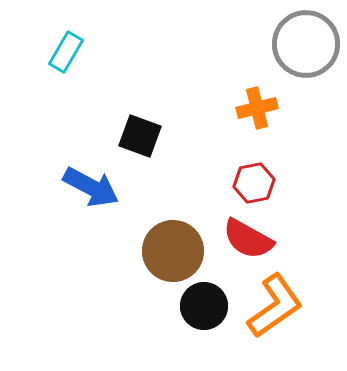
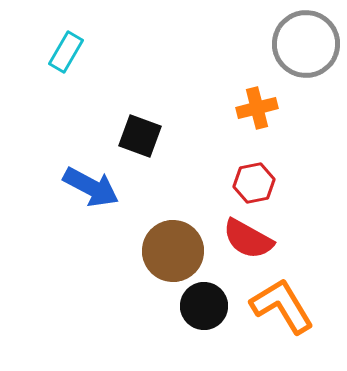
orange L-shape: moved 7 px right; rotated 86 degrees counterclockwise
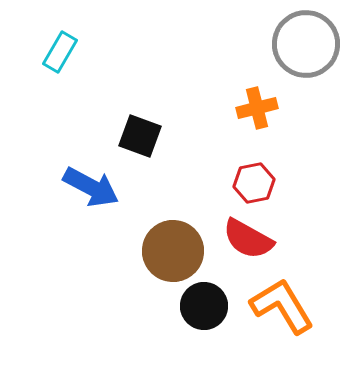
cyan rectangle: moved 6 px left
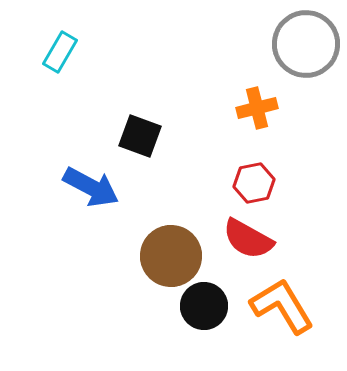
brown circle: moved 2 px left, 5 px down
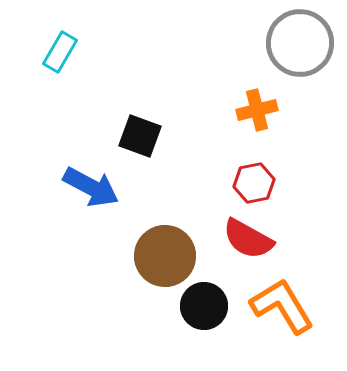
gray circle: moved 6 px left, 1 px up
orange cross: moved 2 px down
brown circle: moved 6 px left
